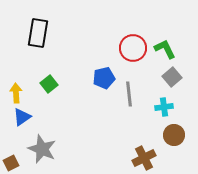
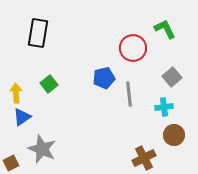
green L-shape: moved 20 px up
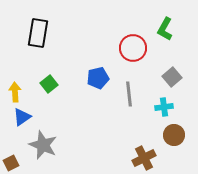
green L-shape: rotated 125 degrees counterclockwise
blue pentagon: moved 6 px left
yellow arrow: moved 1 px left, 1 px up
gray star: moved 1 px right, 4 px up
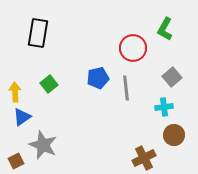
gray line: moved 3 px left, 6 px up
brown square: moved 5 px right, 2 px up
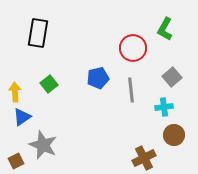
gray line: moved 5 px right, 2 px down
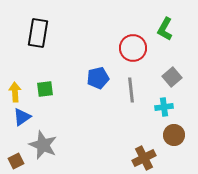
green square: moved 4 px left, 5 px down; rotated 30 degrees clockwise
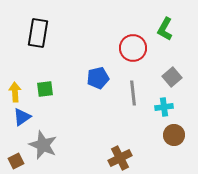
gray line: moved 2 px right, 3 px down
brown cross: moved 24 px left
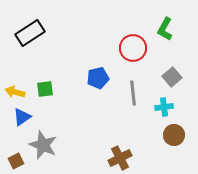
black rectangle: moved 8 px left; rotated 48 degrees clockwise
yellow arrow: rotated 72 degrees counterclockwise
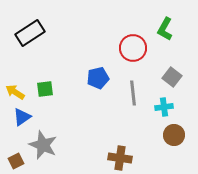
gray square: rotated 12 degrees counterclockwise
yellow arrow: rotated 18 degrees clockwise
brown cross: rotated 35 degrees clockwise
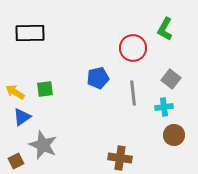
black rectangle: rotated 32 degrees clockwise
gray square: moved 1 px left, 2 px down
